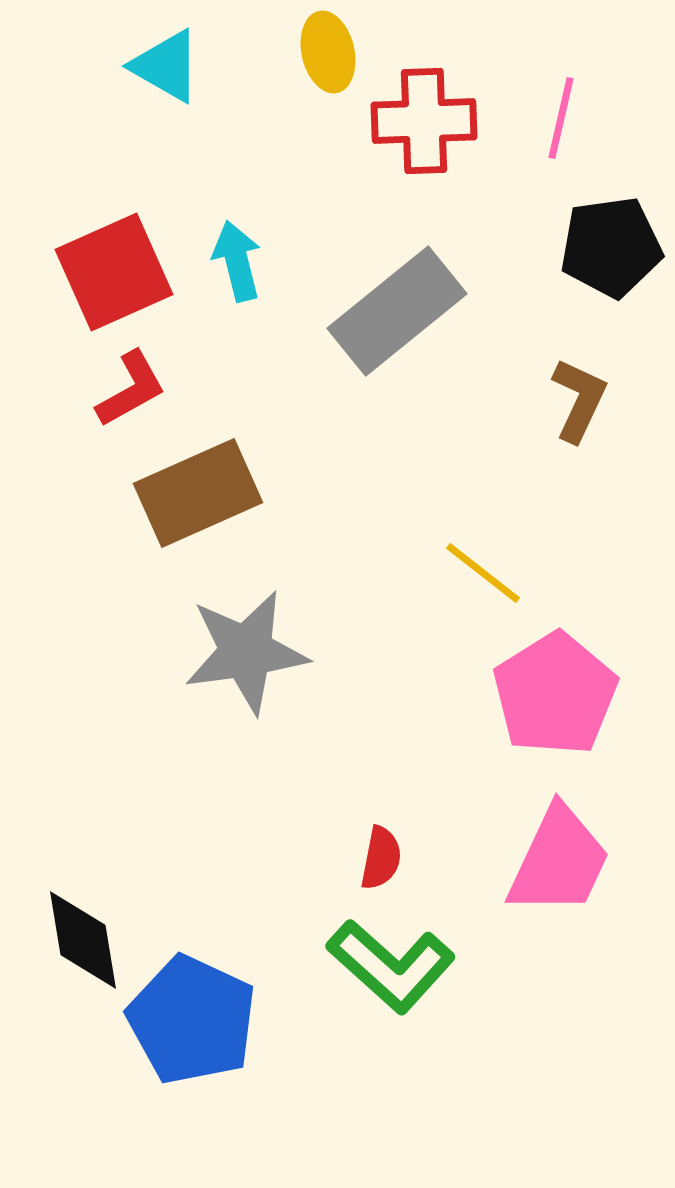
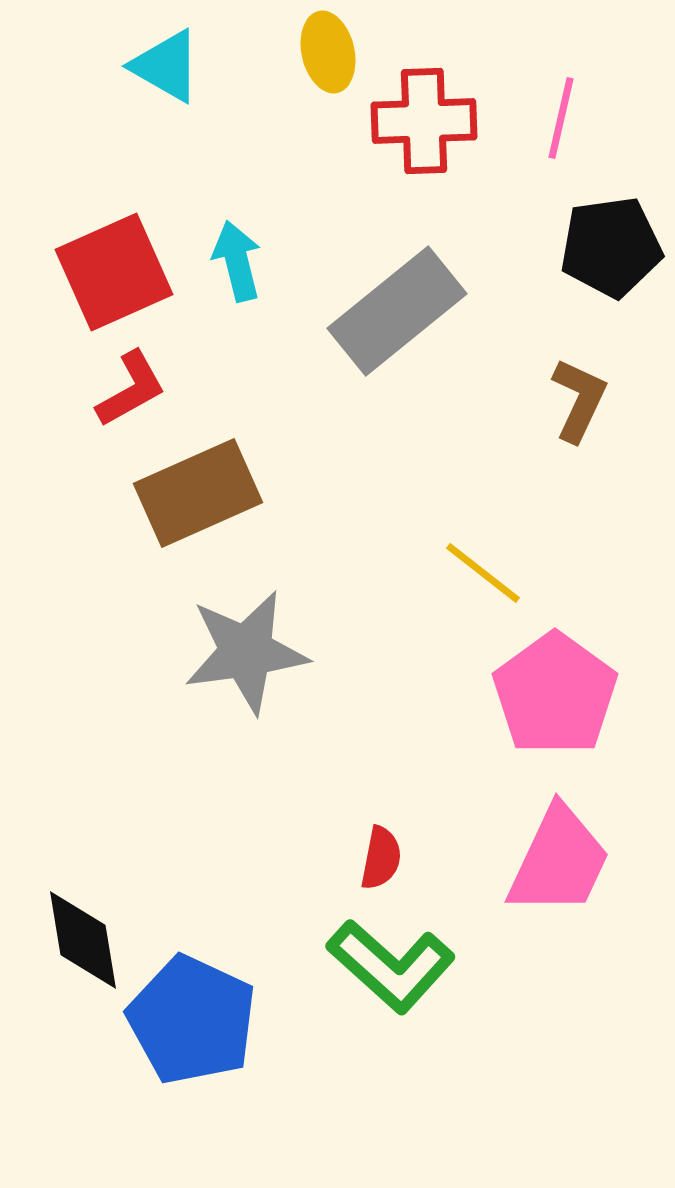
pink pentagon: rotated 4 degrees counterclockwise
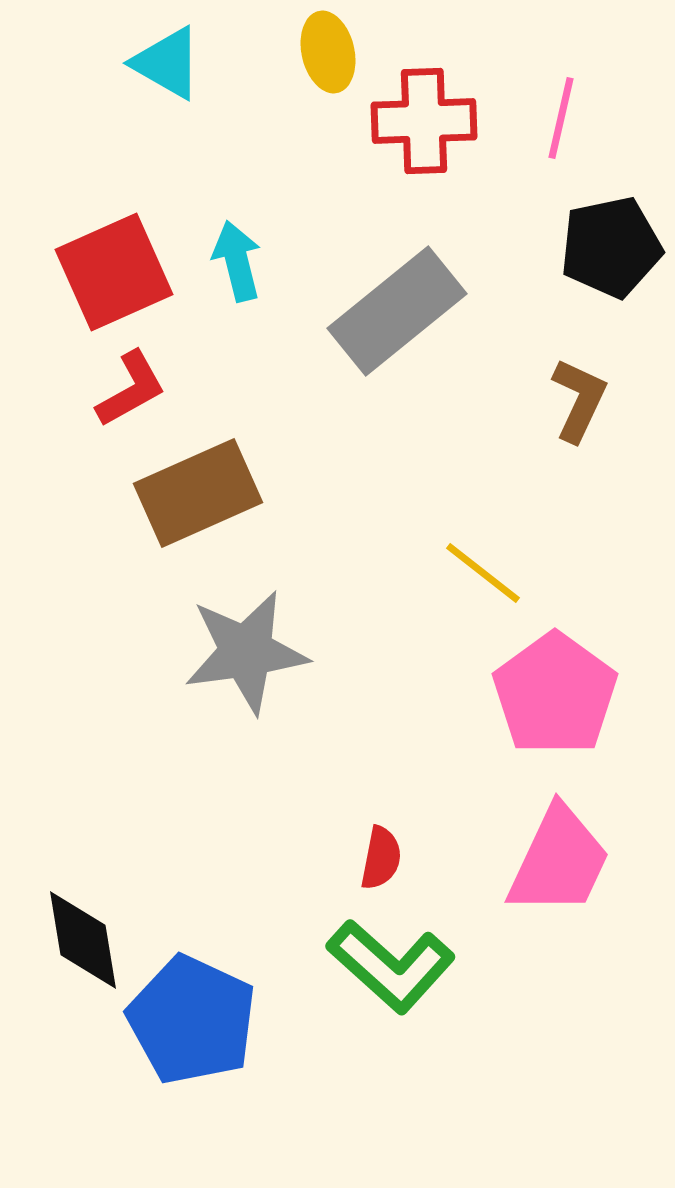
cyan triangle: moved 1 px right, 3 px up
black pentagon: rotated 4 degrees counterclockwise
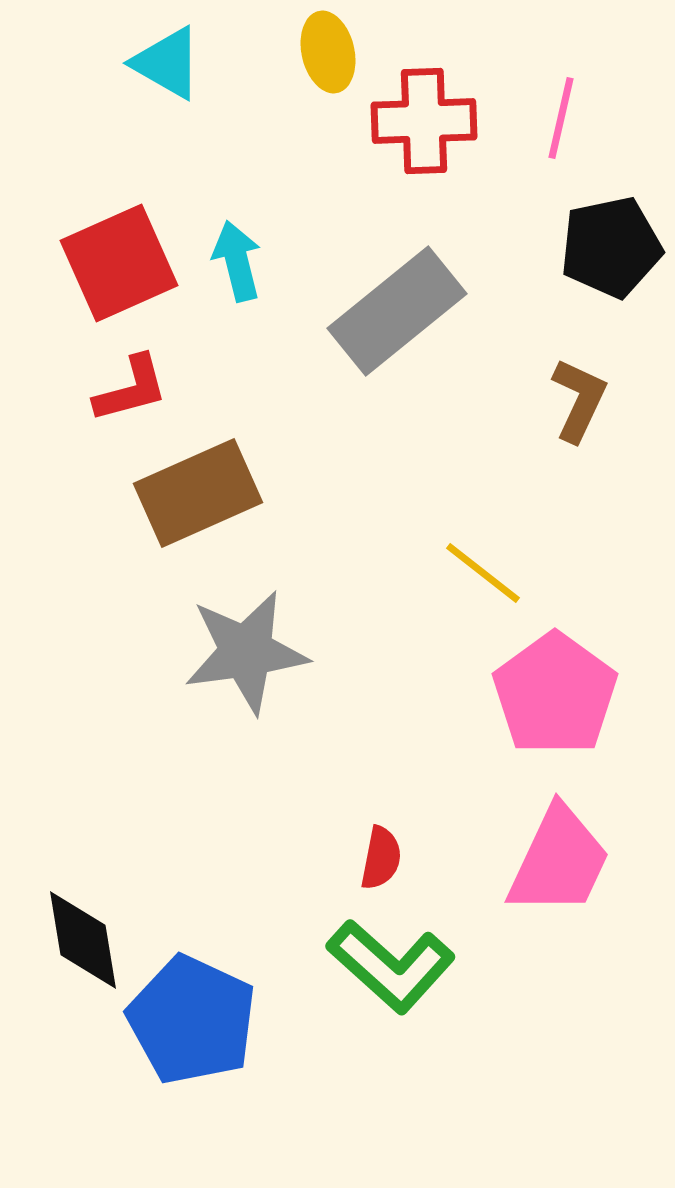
red square: moved 5 px right, 9 px up
red L-shape: rotated 14 degrees clockwise
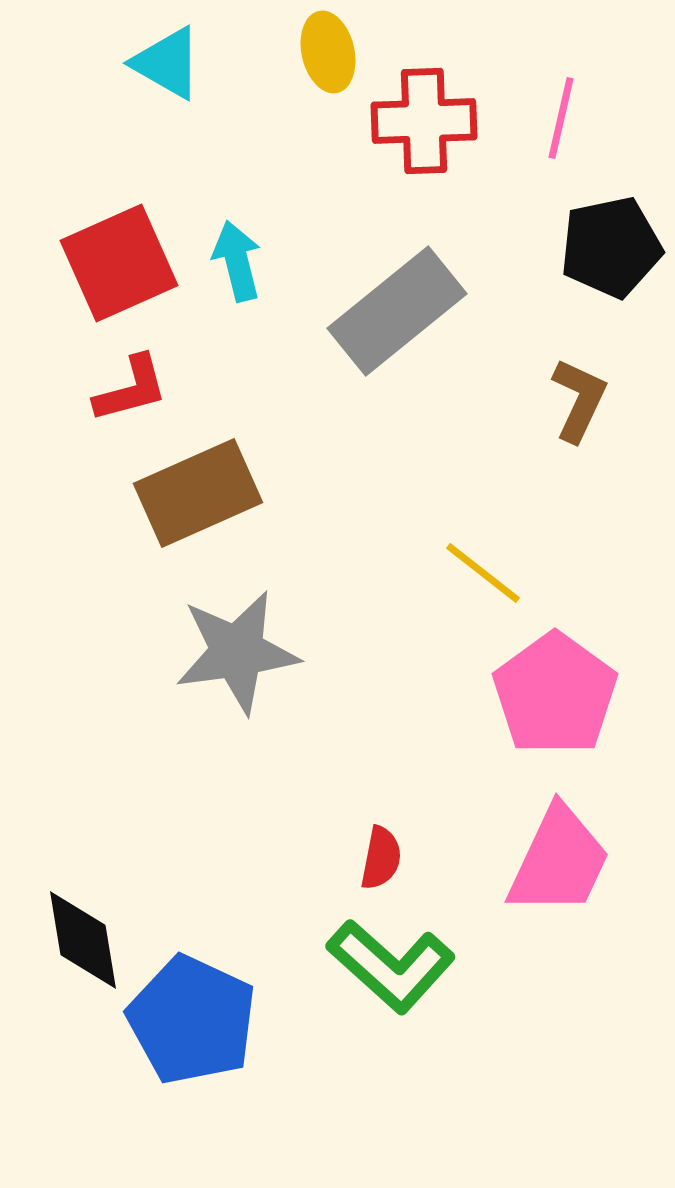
gray star: moved 9 px left
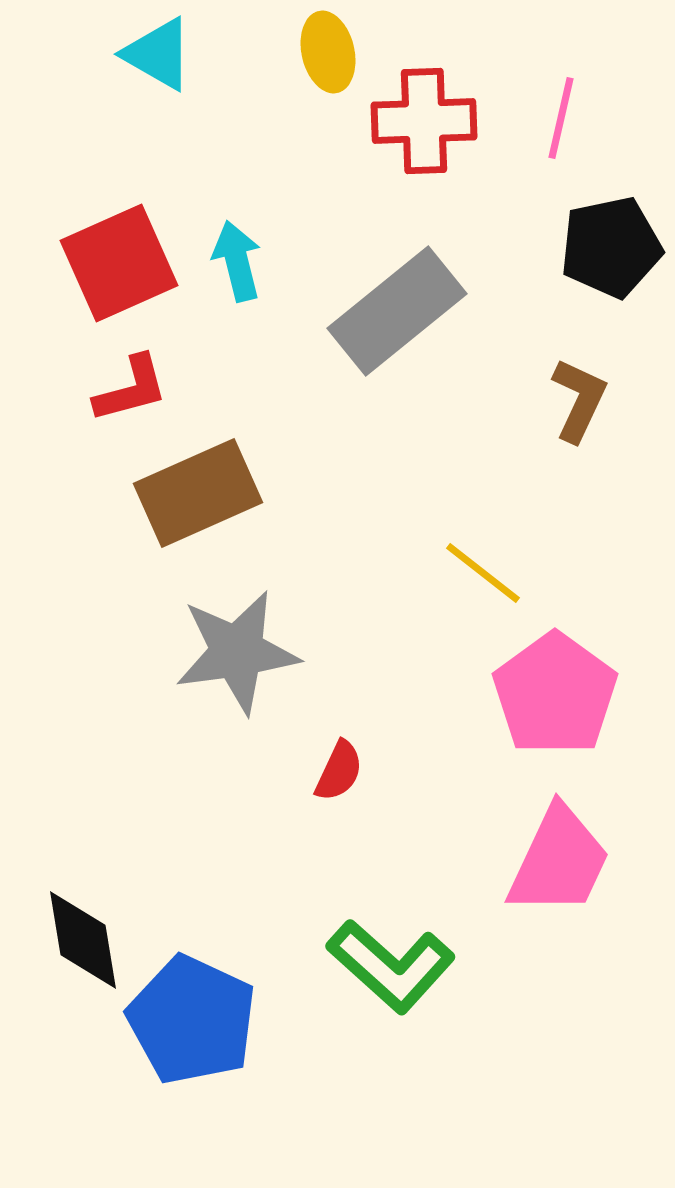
cyan triangle: moved 9 px left, 9 px up
red semicircle: moved 42 px left, 87 px up; rotated 14 degrees clockwise
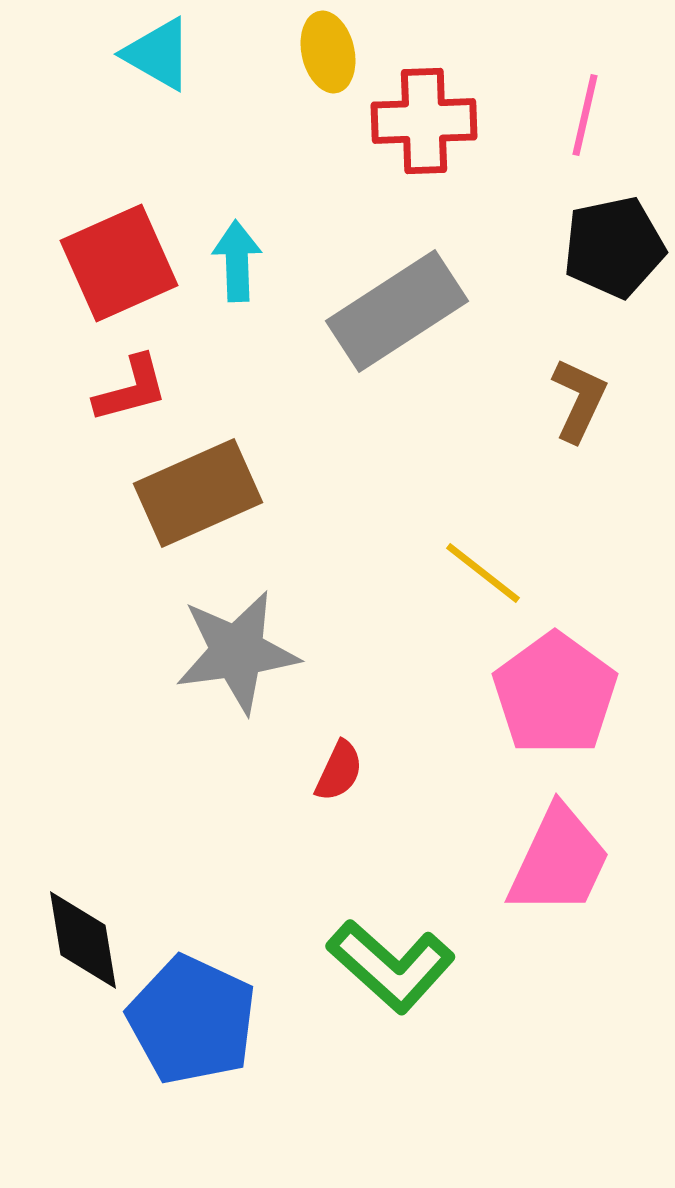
pink line: moved 24 px right, 3 px up
black pentagon: moved 3 px right
cyan arrow: rotated 12 degrees clockwise
gray rectangle: rotated 6 degrees clockwise
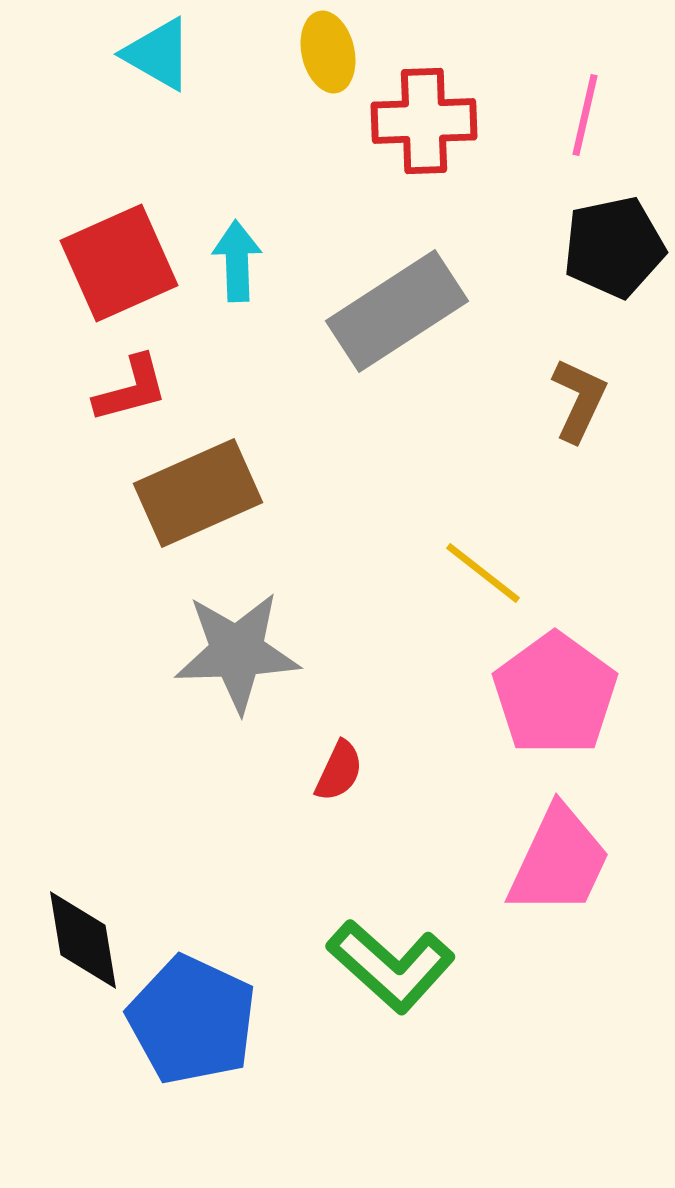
gray star: rotated 6 degrees clockwise
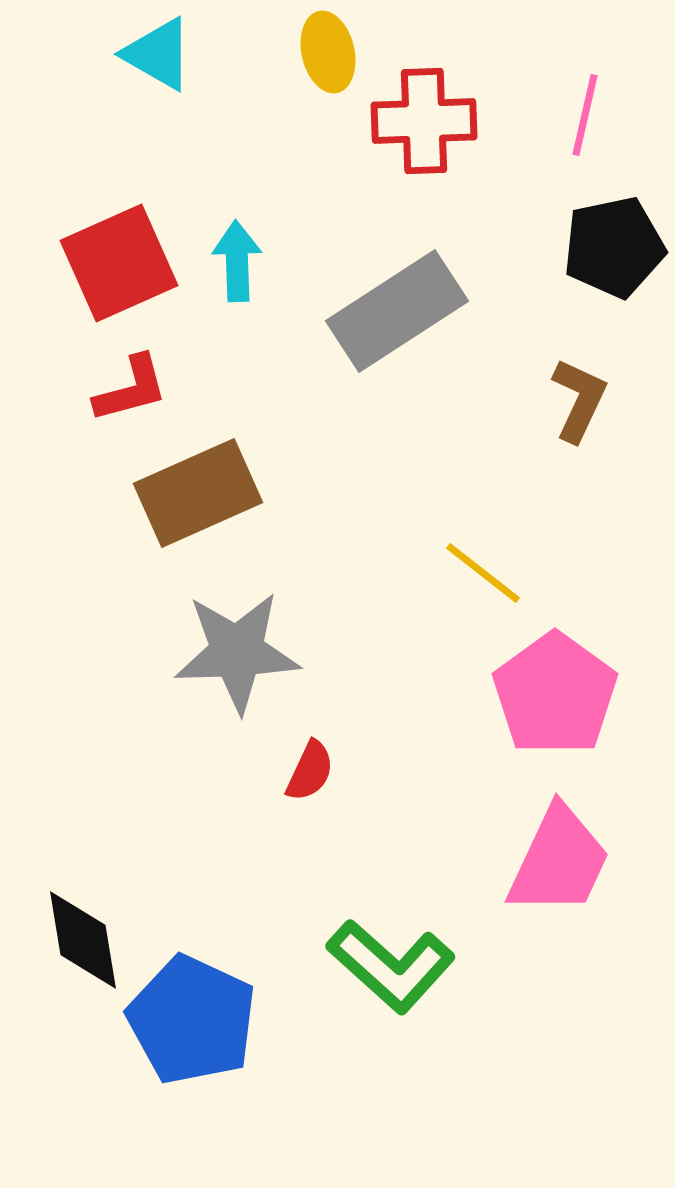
red semicircle: moved 29 px left
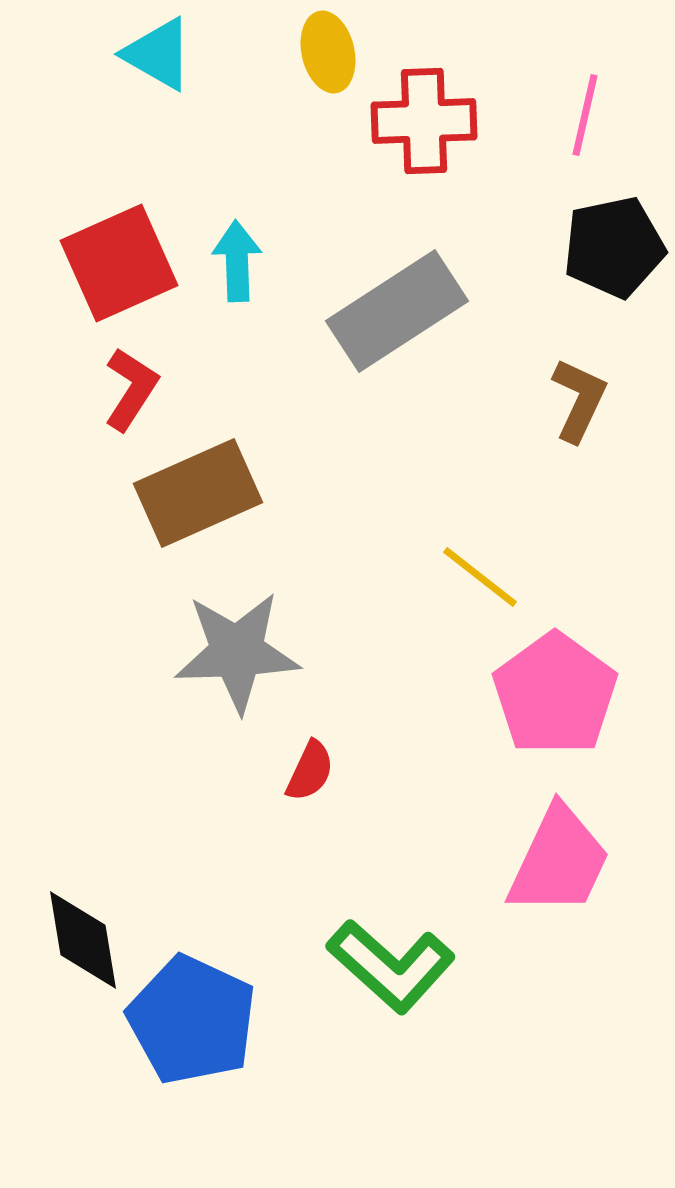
red L-shape: rotated 42 degrees counterclockwise
yellow line: moved 3 px left, 4 px down
